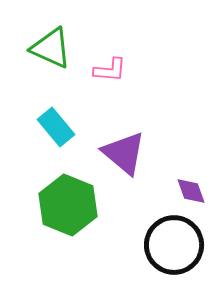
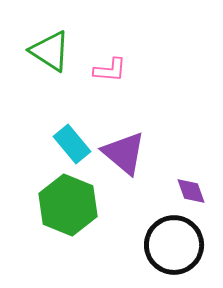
green triangle: moved 1 px left, 3 px down; rotated 9 degrees clockwise
cyan rectangle: moved 16 px right, 17 px down
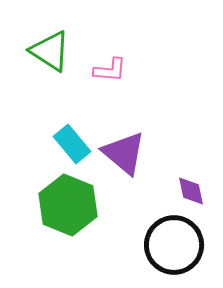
purple diamond: rotated 8 degrees clockwise
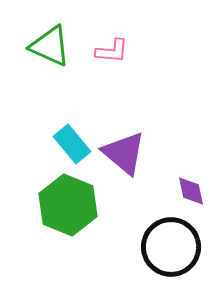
green triangle: moved 5 px up; rotated 9 degrees counterclockwise
pink L-shape: moved 2 px right, 19 px up
black circle: moved 3 px left, 2 px down
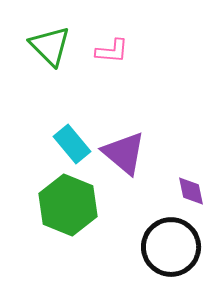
green triangle: rotated 21 degrees clockwise
